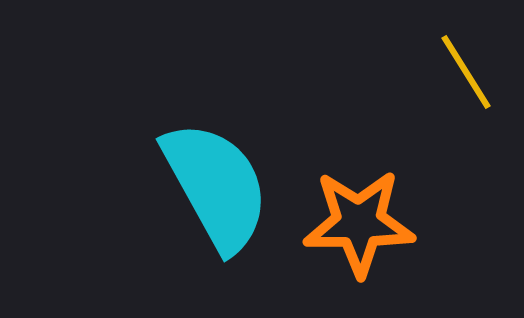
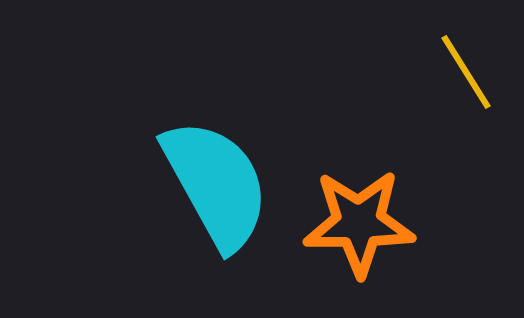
cyan semicircle: moved 2 px up
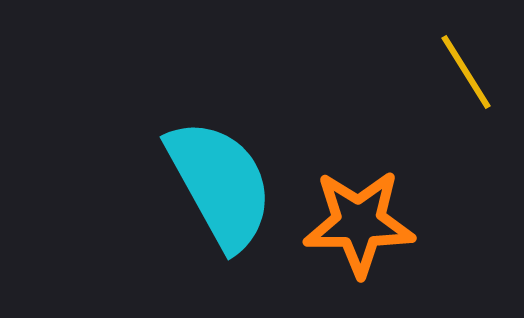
cyan semicircle: moved 4 px right
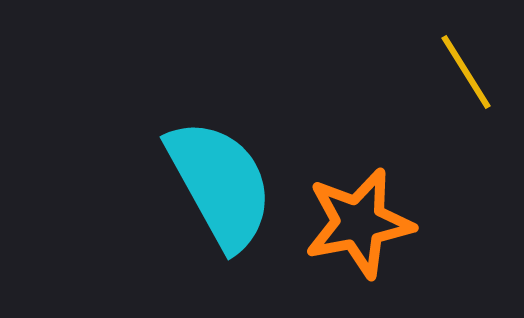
orange star: rotated 11 degrees counterclockwise
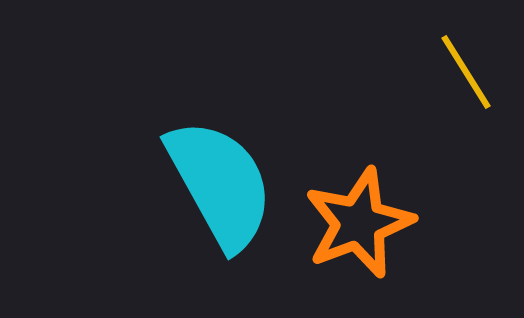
orange star: rotated 10 degrees counterclockwise
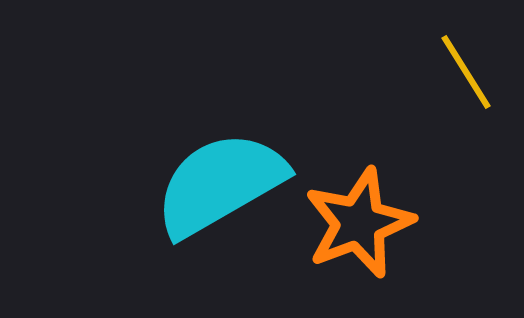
cyan semicircle: rotated 91 degrees counterclockwise
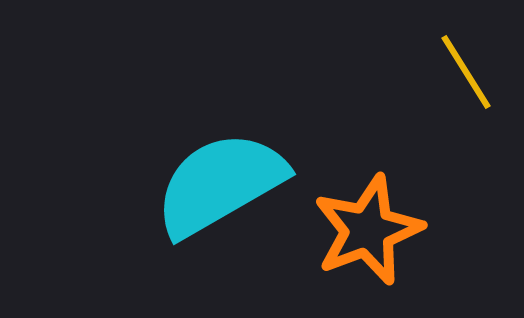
orange star: moved 9 px right, 7 px down
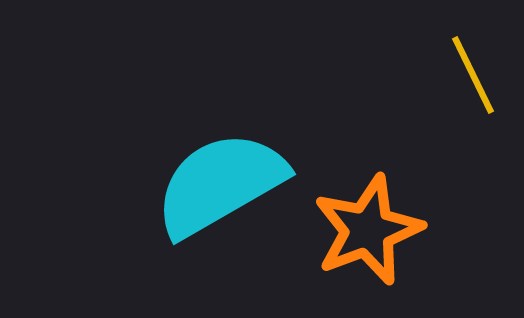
yellow line: moved 7 px right, 3 px down; rotated 6 degrees clockwise
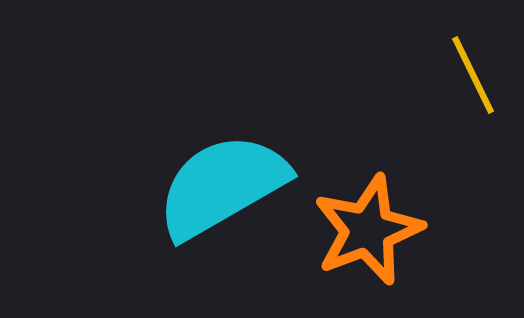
cyan semicircle: moved 2 px right, 2 px down
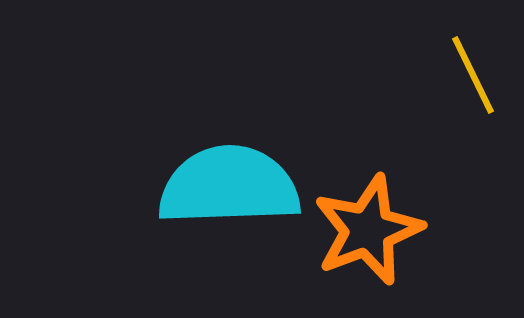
cyan semicircle: moved 7 px right; rotated 28 degrees clockwise
